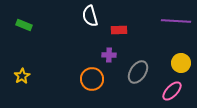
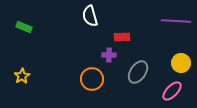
green rectangle: moved 2 px down
red rectangle: moved 3 px right, 7 px down
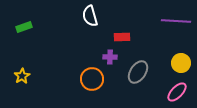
green rectangle: rotated 42 degrees counterclockwise
purple cross: moved 1 px right, 2 px down
pink ellipse: moved 5 px right, 1 px down
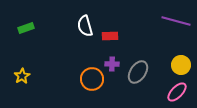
white semicircle: moved 5 px left, 10 px down
purple line: rotated 12 degrees clockwise
green rectangle: moved 2 px right, 1 px down
red rectangle: moved 12 px left, 1 px up
purple cross: moved 2 px right, 7 px down
yellow circle: moved 2 px down
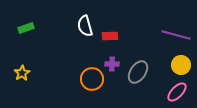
purple line: moved 14 px down
yellow star: moved 3 px up
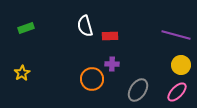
gray ellipse: moved 18 px down
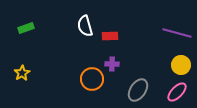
purple line: moved 1 px right, 2 px up
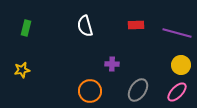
green rectangle: rotated 56 degrees counterclockwise
red rectangle: moved 26 px right, 11 px up
yellow star: moved 3 px up; rotated 21 degrees clockwise
orange circle: moved 2 px left, 12 px down
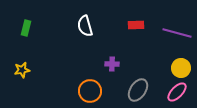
yellow circle: moved 3 px down
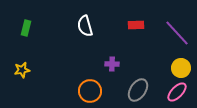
purple line: rotated 32 degrees clockwise
